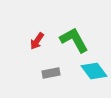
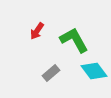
red arrow: moved 10 px up
gray rectangle: rotated 30 degrees counterclockwise
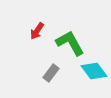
green L-shape: moved 4 px left, 3 px down
gray rectangle: rotated 12 degrees counterclockwise
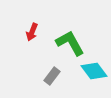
red arrow: moved 5 px left, 1 px down; rotated 12 degrees counterclockwise
gray rectangle: moved 1 px right, 3 px down
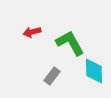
red arrow: rotated 54 degrees clockwise
cyan diamond: rotated 36 degrees clockwise
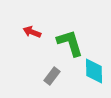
red arrow: rotated 36 degrees clockwise
green L-shape: rotated 12 degrees clockwise
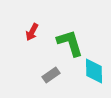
red arrow: rotated 84 degrees counterclockwise
gray rectangle: moved 1 px left, 1 px up; rotated 18 degrees clockwise
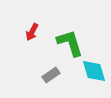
cyan diamond: rotated 16 degrees counterclockwise
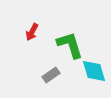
green L-shape: moved 2 px down
